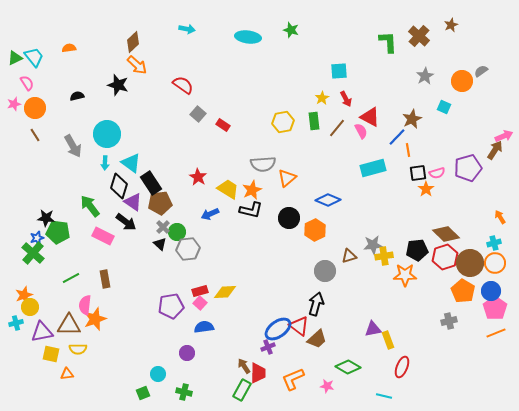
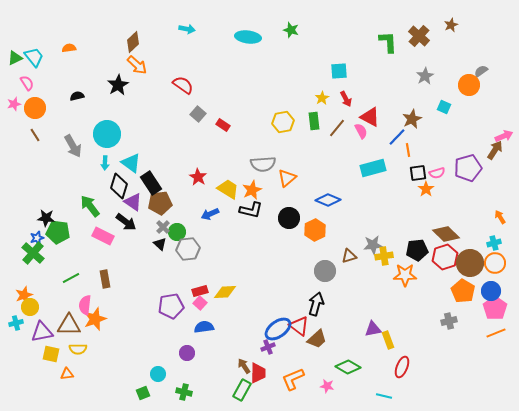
orange circle at (462, 81): moved 7 px right, 4 px down
black star at (118, 85): rotated 25 degrees clockwise
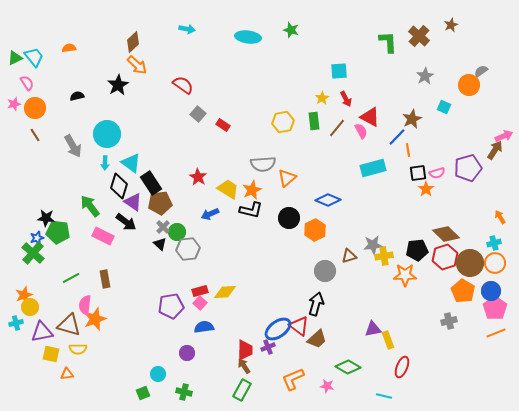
brown triangle at (69, 325): rotated 15 degrees clockwise
red trapezoid at (258, 373): moved 13 px left, 23 px up
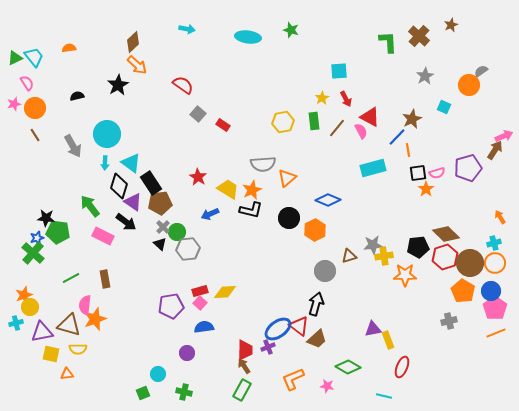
black pentagon at (417, 250): moved 1 px right, 3 px up
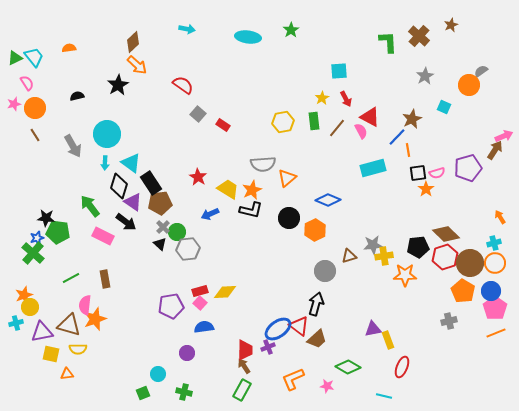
green star at (291, 30): rotated 21 degrees clockwise
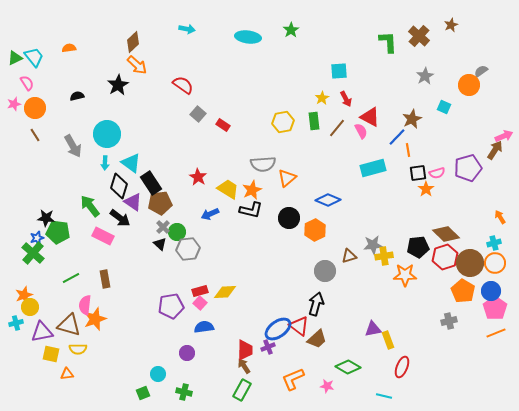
black arrow at (126, 222): moved 6 px left, 4 px up
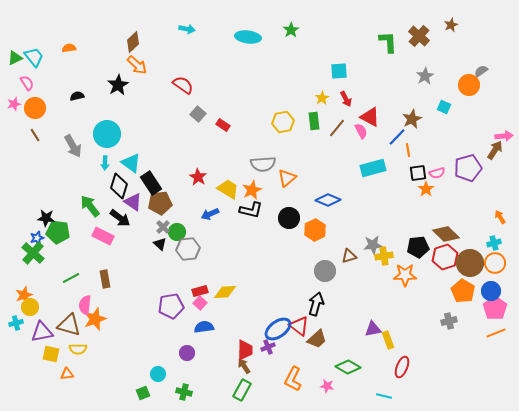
pink arrow at (504, 136): rotated 18 degrees clockwise
orange L-shape at (293, 379): rotated 40 degrees counterclockwise
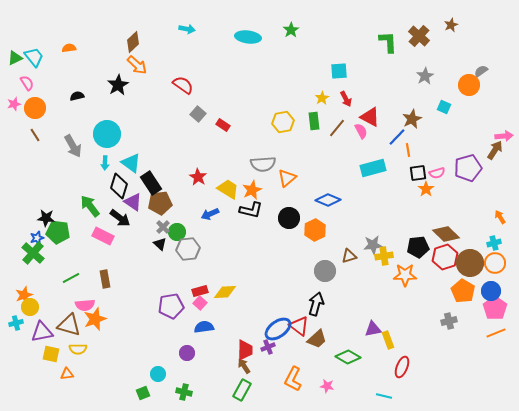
pink semicircle at (85, 305): rotated 102 degrees counterclockwise
green diamond at (348, 367): moved 10 px up
